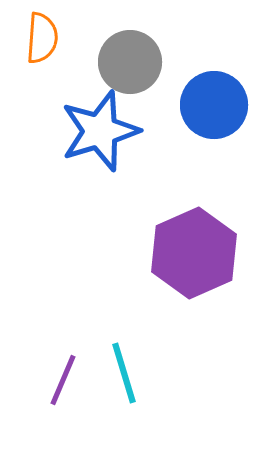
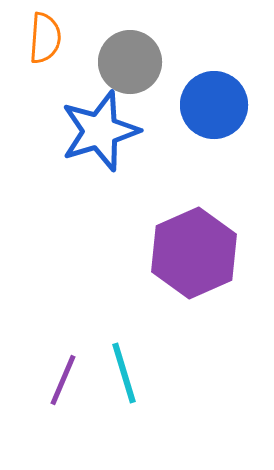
orange semicircle: moved 3 px right
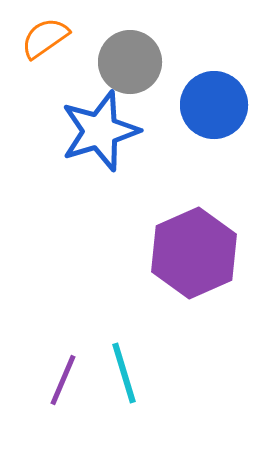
orange semicircle: rotated 129 degrees counterclockwise
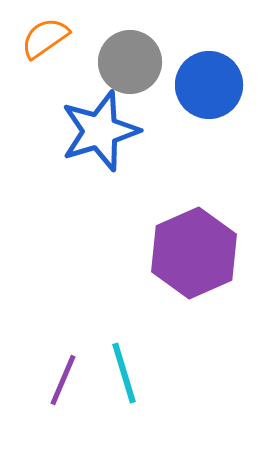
blue circle: moved 5 px left, 20 px up
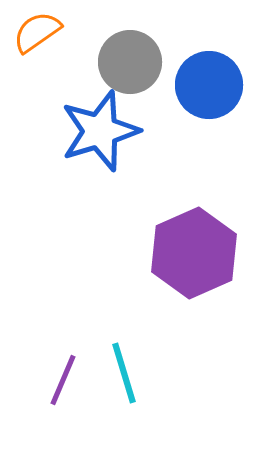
orange semicircle: moved 8 px left, 6 px up
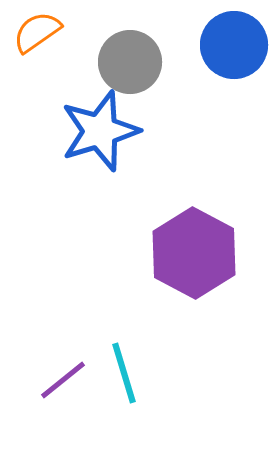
blue circle: moved 25 px right, 40 px up
purple hexagon: rotated 8 degrees counterclockwise
purple line: rotated 28 degrees clockwise
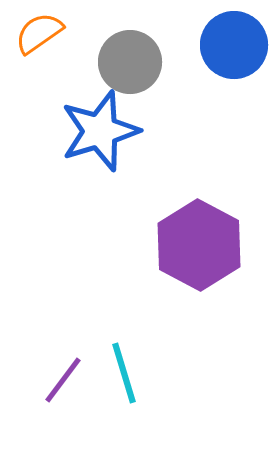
orange semicircle: moved 2 px right, 1 px down
purple hexagon: moved 5 px right, 8 px up
purple line: rotated 14 degrees counterclockwise
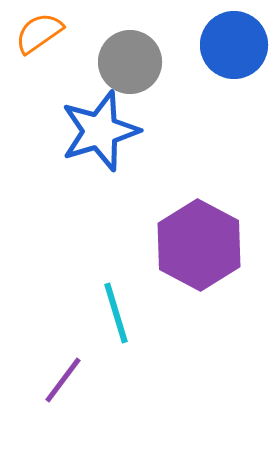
cyan line: moved 8 px left, 60 px up
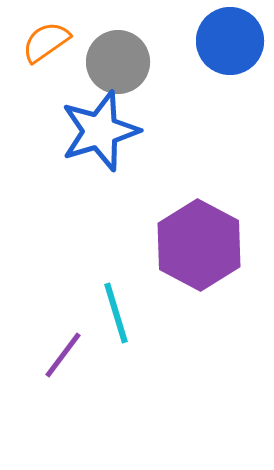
orange semicircle: moved 7 px right, 9 px down
blue circle: moved 4 px left, 4 px up
gray circle: moved 12 px left
purple line: moved 25 px up
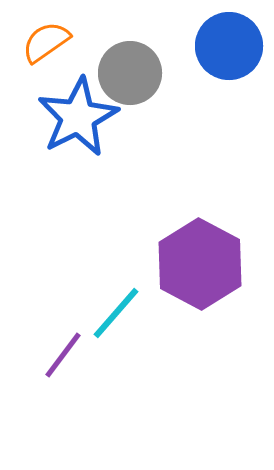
blue circle: moved 1 px left, 5 px down
gray circle: moved 12 px right, 11 px down
blue star: moved 22 px left, 14 px up; rotated 10 degrees counterclockwise
purple hexagon: moved 1 px right, 19 px down
cyan line: rotated 58 degrees clockwise
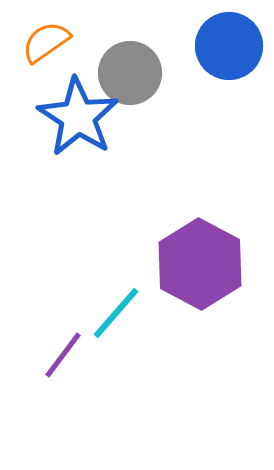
blue star: rotated 12 degrees counterclockwise
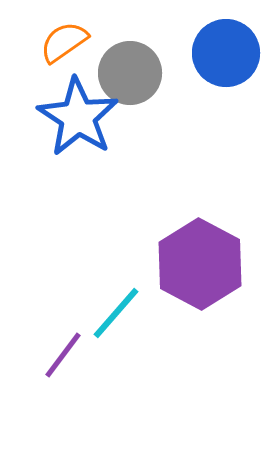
orange semicircle: moved 18 px right
blue circle: moved 3 px left, 7 px down
